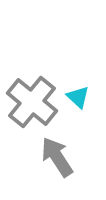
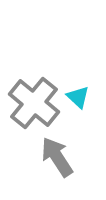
gray cross: moved 2 px right, 1 px down
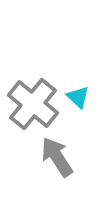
gray cross: moved 1 px left, 1 px down
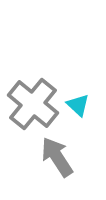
cyan triangle: moved 8 px down
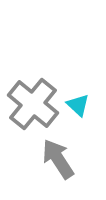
gray arrow: moved 1 px right, 2 px down
